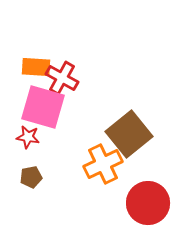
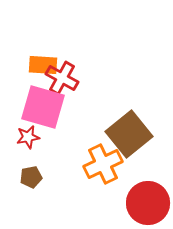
orange rectangle: moved 7 px right, 2 px up
red star: rotated 20 degrees counterclockwise
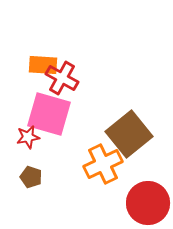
pink square: moved 6 px right, 7 px down
brown pentagon: rotated 30 degrees clockwise
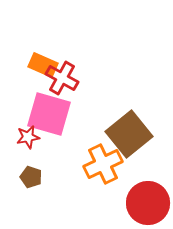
orange rectangle: rotated 20 degrees clockwise
